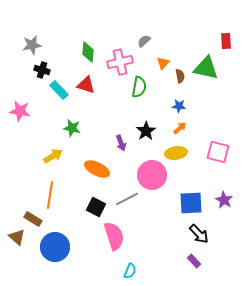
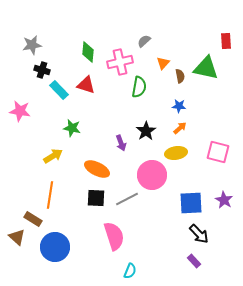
black square: moved 9 px up; rotated 24 degrees counterclockwise
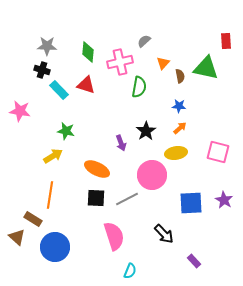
gray star: moved 15 px right, 1 px down; rotated 12 degrees clockwise
green star: moved 6 px left, 3 px down
black arrow: moved 35 px left
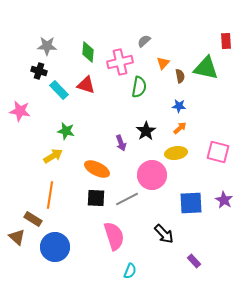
black cross: moved 3 px left, 1 px down
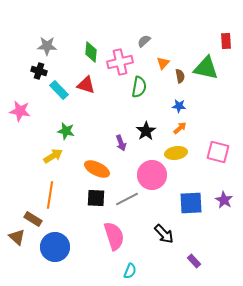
green diamond: moved 3 px right
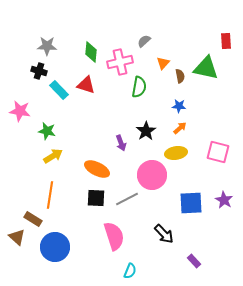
green star: moved 19 px left
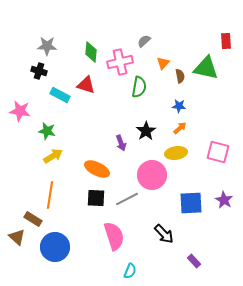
cyan rectangle: moved 1 px right, 5 px down; rotated 18 degrees counterclockwise
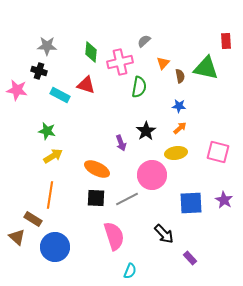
pink star: moved 3 px left, 21 px up
purple rectangle: moved 4 px left, 3 px up
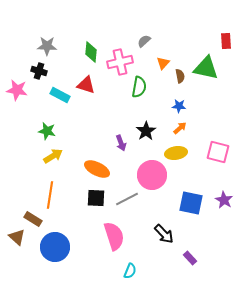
blue square: rotated 15 degrees clockwise
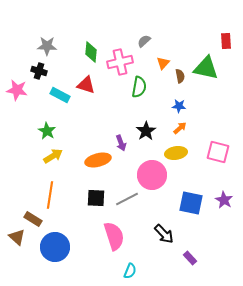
green star: rotated 18 degrees clockwise
orange ellipse: moved 1 px right, 9 px up; rotated 40 degrees counterclockwise
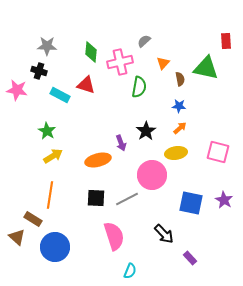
brown semicircle: moved 3 px down
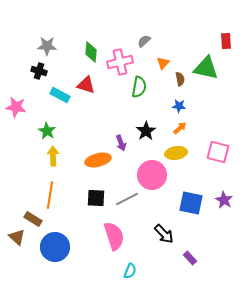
pink star: moved 1 px left, 17 px down
yellow arrow: rotated 60 degrees counterclockwise
